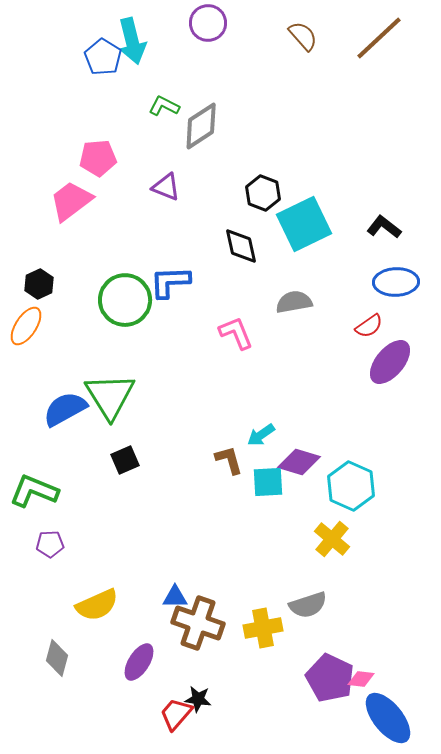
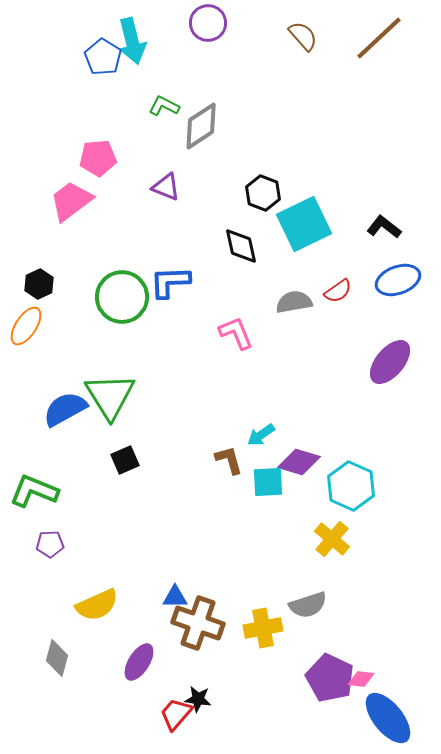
blue ellipse at (396, 282): moved 2 px right, 2 px up; rotated 18 degrees counterclockwise
green circle at (125, 300): moved 3 px left, 3 px up
red semicircle at (369, 326): moved 31 px left, 35 px up
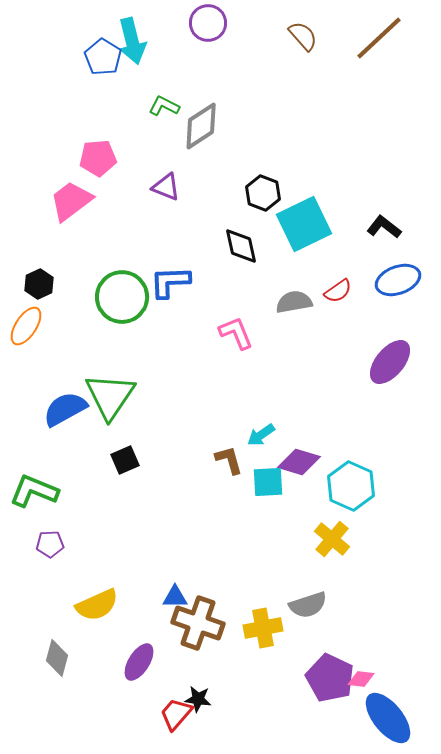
green triangle at (110, 396): rotated 6 degrees clockwise
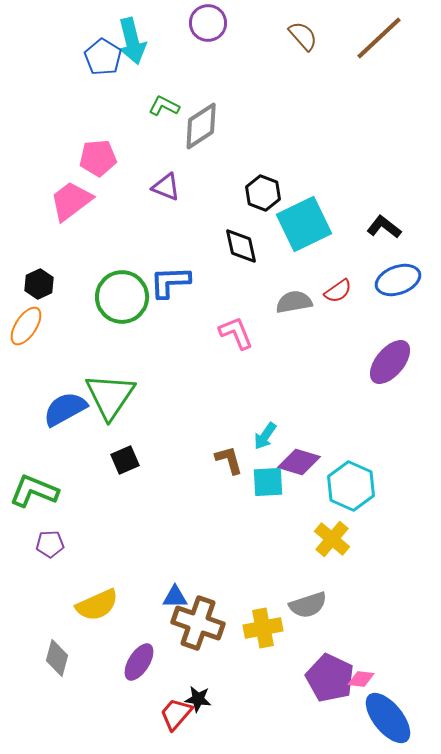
cyan arrow at (261, 435): moved 4 px right, 1 px down; rotated 20 degrees counterclockwise
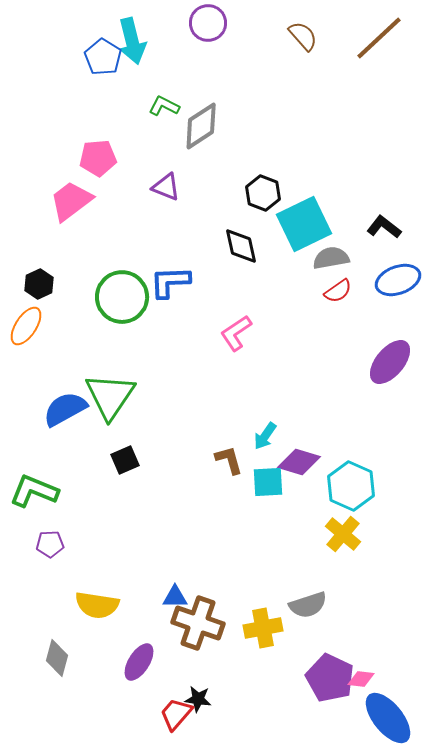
gray semicircle at (294, 302): moved 37 px right, 44 px up
pink L-shape at (236, 333): rotated 102 degrees counterclockwise
yellow cross at (332, 539): moved 11 px right, 5 px up
yellow semicircle at (97, 605): rotated 33 degrees clockwise
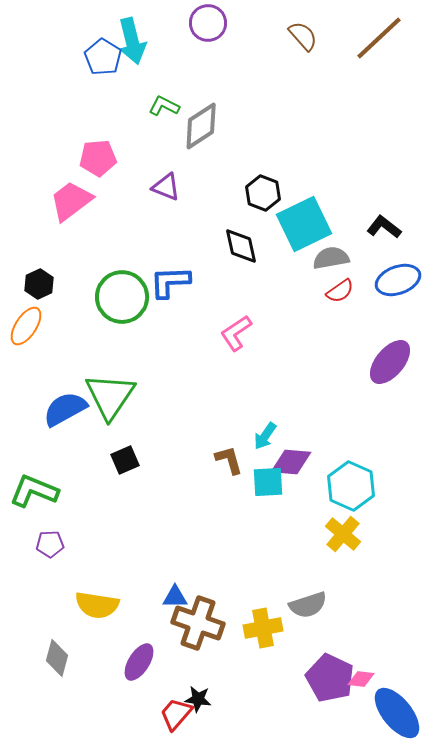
red semicircle at (338, 291): moved 2 px right
purple diamond at (299, 462): moved 8 px left; rotated 12 degrees counterclockwise
blue ellipse at (388, 718): moved 9 px right, 5 px up
